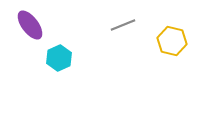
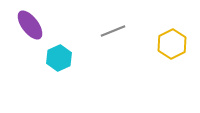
gray line: moved 10 px left, 6 px down
yellow hexagon: moved 3 px down; rotated 20 degrees clockwise
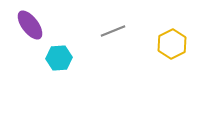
cyan hexagon: rotated 20 degrees clockwise
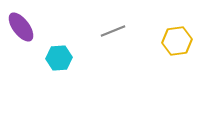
purple ellipse: moved 9 px left, 2 px down
yellow hexagon: moved 5 px right, 3 px up; rotated 20 degrees clockwise
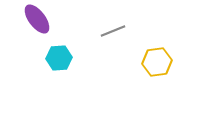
purple ellipse: moved 16 px right, 8 px up
yellow hexagon: moved 20 px left, 21 px down
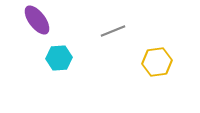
purple ellipse: moved 1 px down
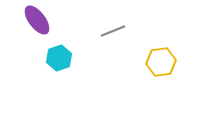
cyan hexagon: rotated 15 degrees counterclockwise
yellow hexagon: moved 4 px right
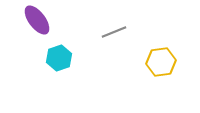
gray line: moved 1 px right, 1 px down
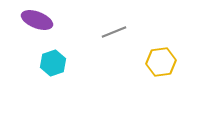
purple ellipse: rotated 32 degrees counterclockwise
cyan hexagon: moved 6 px left, 5 px down
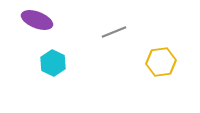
cyan hexagon: rotated 15 degrees counterclockwise
